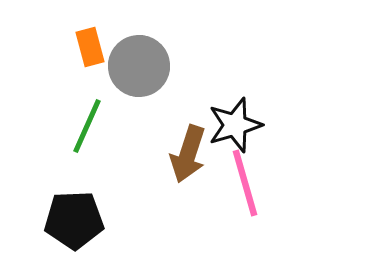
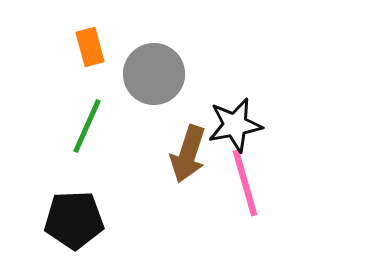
gray circle: moved 15 px right, 8 px down
black star: rotated 6 degrees clockwise
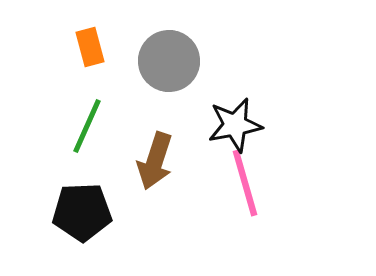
gray circle: moved 15 px right, 13 px up
brown arrow: moved 33 px left, 7 px down
black pentagon: moved 8 px right, 8 px up
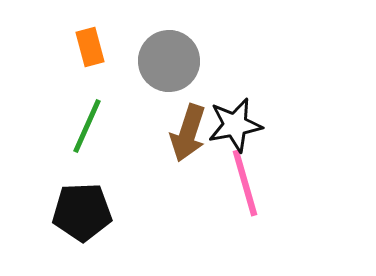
brown arrow: moved 33 px right, 28 px up
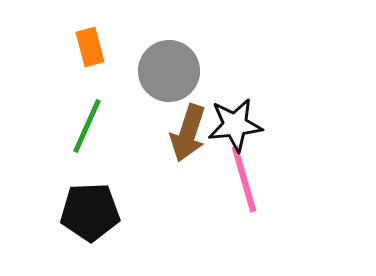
gray circle: moved 10 px down
black star: rotated 4 degrees clockwise
pink line: moved 1 px left, 4 px up
black pentagon: moved 8 px right
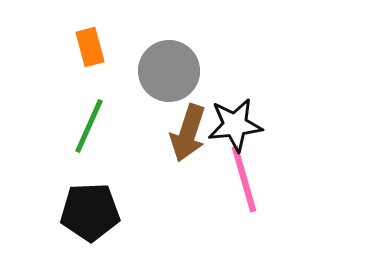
green line: moved 2 px right
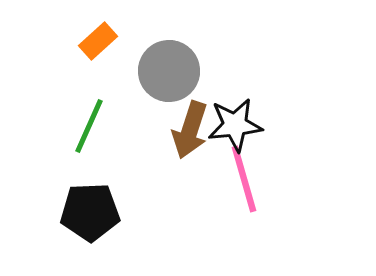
orange rectangle: moved 8 px right, 6 px up; rotated 63 degrees clockwise
brown arrow: moved 2 px right, 3 px up
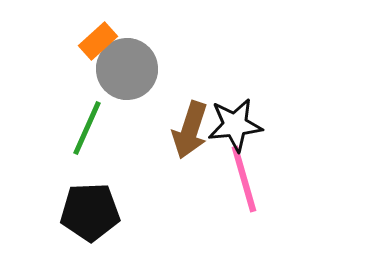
gray circle: moved 42 px left, 2 px up
green line: moved 2 px left, 2 px down
